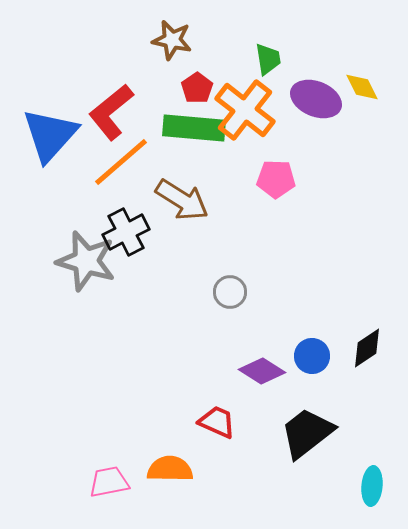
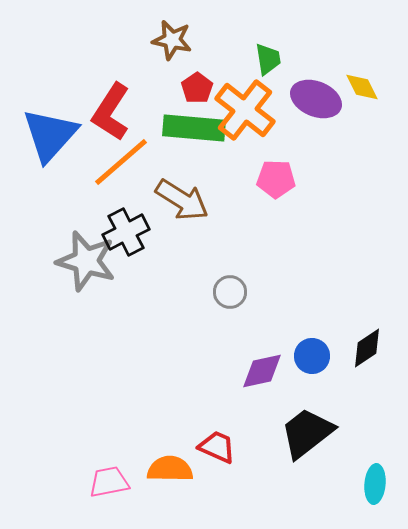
red L-shape: rotated 18 degrees counterclockwise
purple diamond: rotated 45 degrees counterclockwise
red trapezoid: moved 25 px down
cyan ellipse: moved 3 px right, 2 px up
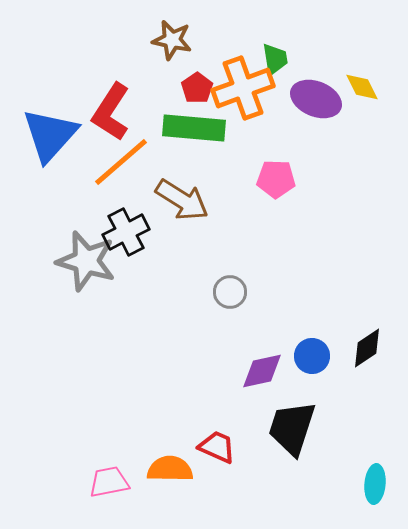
green trapezoid: moved 7 px right
orange cross: moved 2 px left, 22 px up; rotated 32 degrees clockwise
black trapezoid: moved 15 px left, 5 px up; rotated 34 degrees counterclockwise
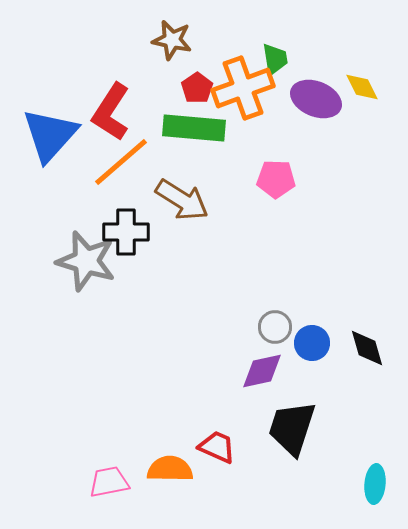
black cross: rotated 27 degrees clockwise
gray circle: moved 45 px right, 35 px down
black diamond: rotated 72 degrees counterclockwise
blue circle: moved 13 px up
